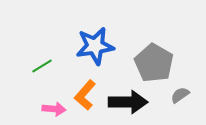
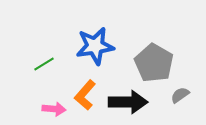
green line: moved 2 px right, 2 px up
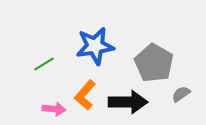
gray semicircle: moved 1 px right, 1 px up
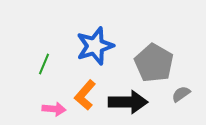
blue star: rotated 9 degrees counterclockwise
green line: rotated 35 degrees counterclockwise
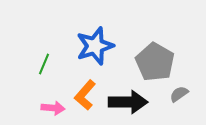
gray pentagon: moved 1 px right, 1 px up
gray semicircle: moved 2 px left
pink arrow: moved 1 px left, 1 px up
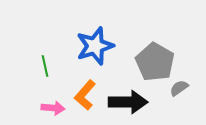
green line: moved 1 px right, 2 px down; rotated 35 degrees counterclockwise
gray semicircle: moved 6 px up
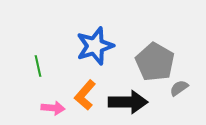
green line: moved 7 px left
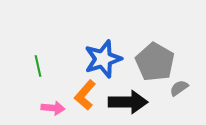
blue star: moved 8 px right, 13 px down
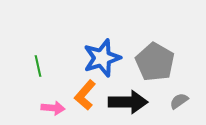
blue star: moved 1 px left, 1 px up
gray semicircle: moved 13 px down
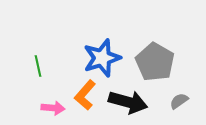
black arrow: rotated 15 degrees clockwise
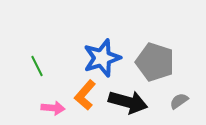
gray pentagon: rotated 12 degrees counterclockwise
green line: moved 1 px left; rotated 15 degrees counterclockwise
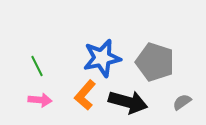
blue star: rotated 6 degrees clockwise
gray semicircle: moved 3 px right, 1 px down
pink arrow: moved 13 px left, 8 px up
